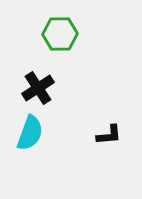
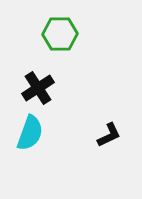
black L-shape: rotated 20 degrees counterclockwise
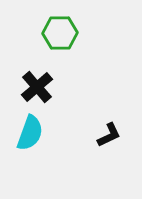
green hexagon: moved 1 px up
black cross: moved 1 px left, 1 px up; rotated 8 degrees counterclockwise
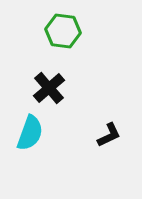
green hexagon: moved 3 px right, 2 px up; rotated 8 degrees clockwise
black cross: moved 12 px right, 1 px down
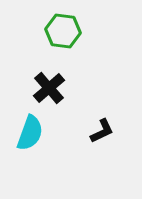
black L-shape: moved 7 px left, 4 px up
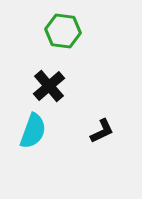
black cross: moved 2 px up
cyan semicircle: moved 3 px right, 2 px up
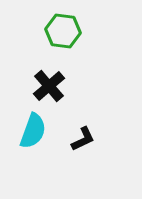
black L-shape: moved 19 px left, 8 px down
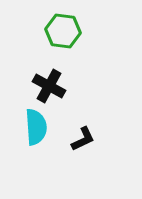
black cross: rotated 20 degrees counterclockwise
cyan semicircle: moved 3 px right, 4 px up; rotated 24 degrees counterclockwise
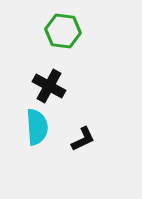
cyan semicircle: moved 1 px right
